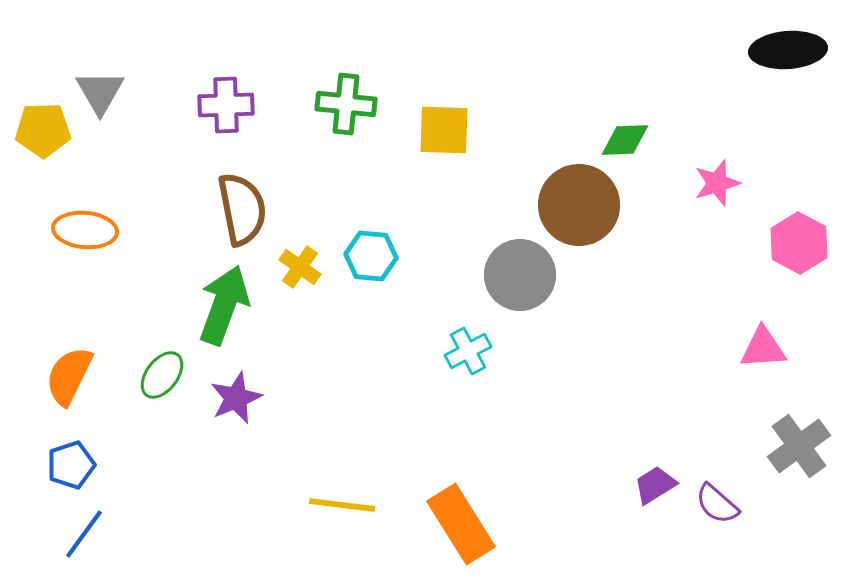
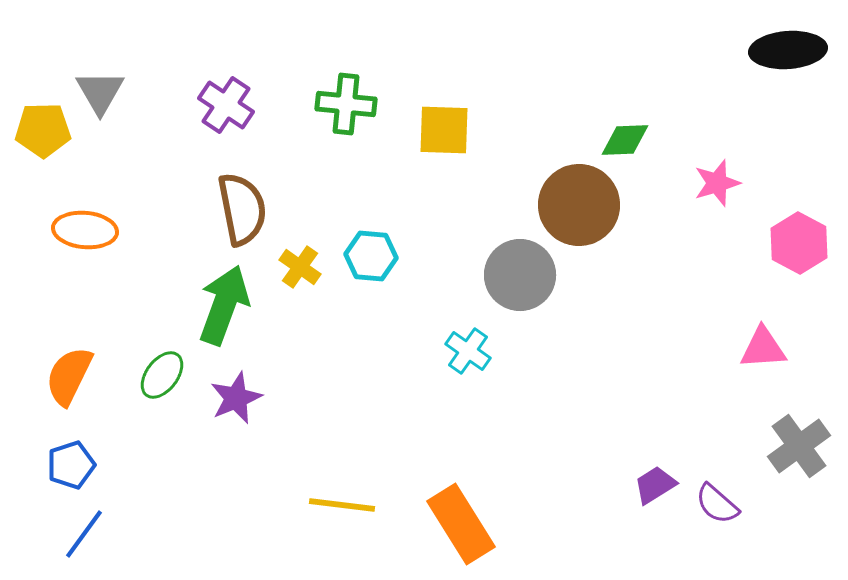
purple cross: rotated 36 degrees clockwise
cyan cross: rotated 27 degrees counterclockwise
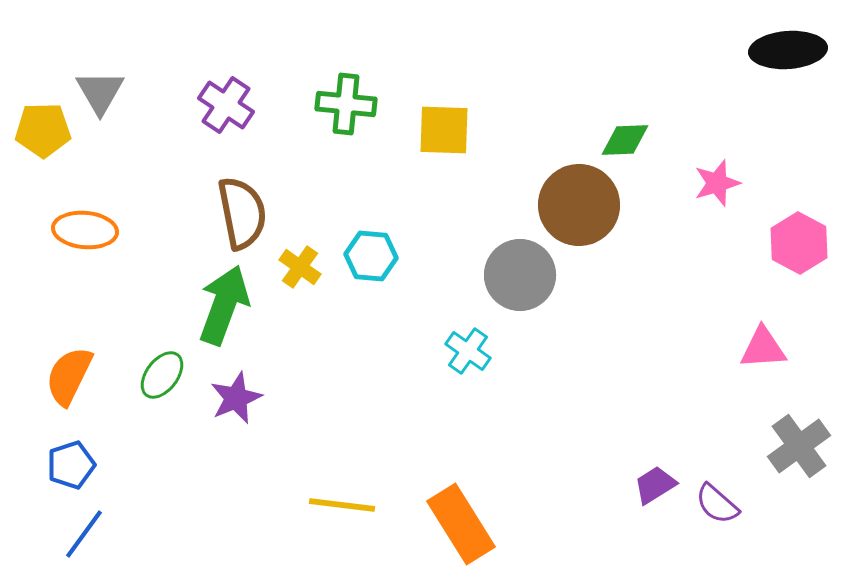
brown semicircle: moved 4 px down
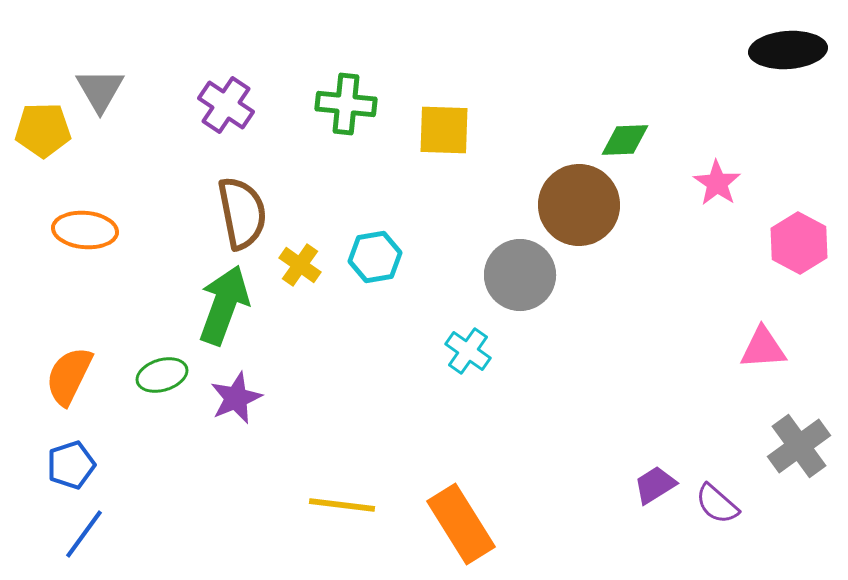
gray triangle: moved 2 px up
pink star: rotated 21 degrees counterclockwise
cyan hexagon: moved 4 px right, 1 px down; rotated 15 degrees counterclockwise
yellow cross: moved 2 px up
green ellipse: rotated 36 degrees clockwise
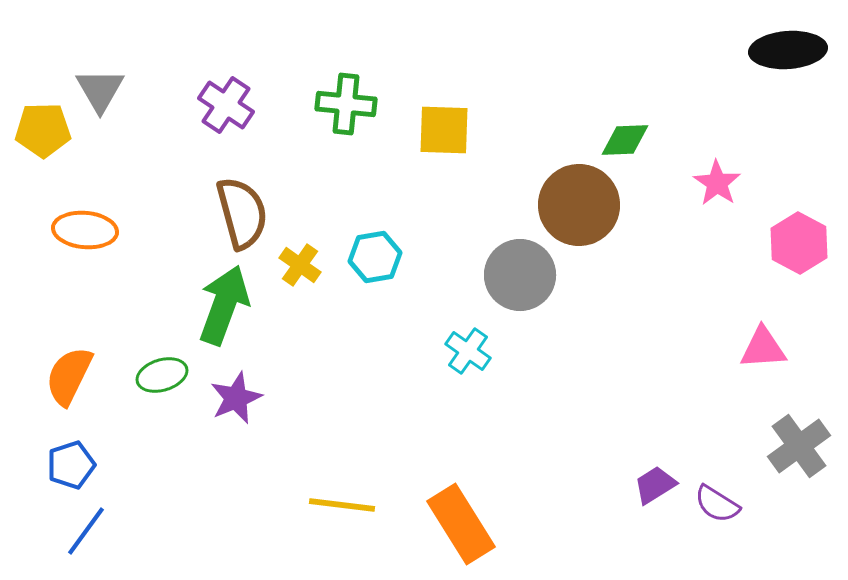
brown semicircle: rotated 4 degrees counterclockwise
purple semicircle: rotated 9 degrees counterclockwise
blue line: moved 2 px right, 3 px up
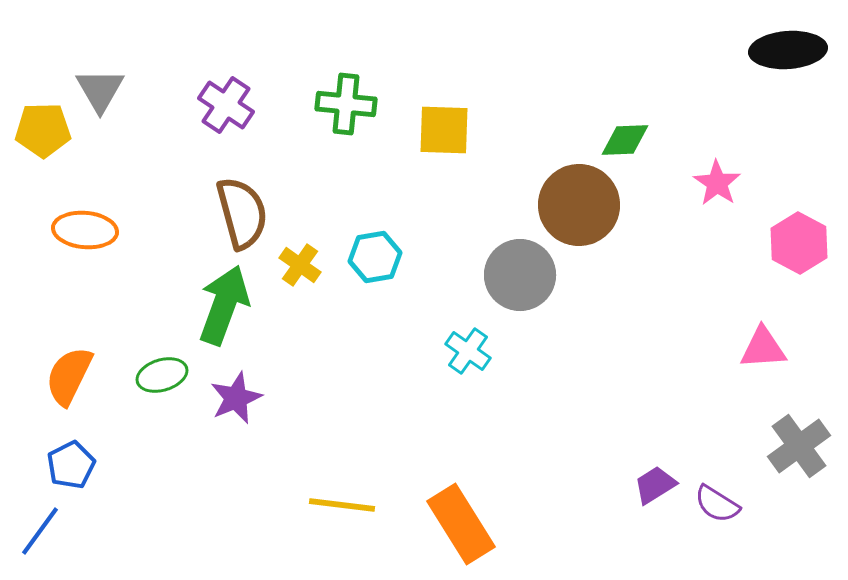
blue pentagon: rotated 9 degrees counterclockwise
blue line: moved 46 px left
